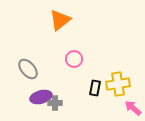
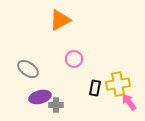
orange triangle: rotated 10 degrees clockwise
gray ellipse: rotated 15 degrees counterclockwise
purple ellipse: moved 1 px left
gray cross: moved 1 px right, 2 px down
pink arrow: moved 4 px left, 6 px up; rotated 12 degrees clockwise
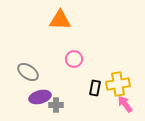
orange triangle: rotated 30 degrees clockwise
gray ellipse: moved 3 px down
pink arrow: moved 4 px left, 2 px down
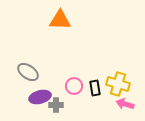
pink circle: moved 27 px down
yellow cross: rotated 25 degrees clockwise
black rectangle: rotated 21 degrees counterclockwise
pink arrow: rotated 36 degrees counterclockwise
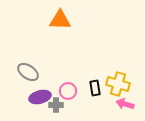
pink circle: moved 6 px left, 5 px down
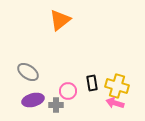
orange triangle: rotated 40 degrees counterclockwise
yellow cross: moved 1 px left, 2 px down
black rectangle: moved 3 px left, 5 px up
purple ellipse: moved 7 px left, 3 px down
pink arrow: moved 10 px left, 1 px up
